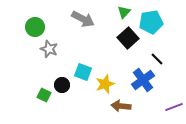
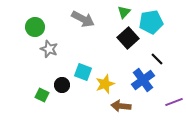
green square: moved 2 px left
purple line: moved 5 px up
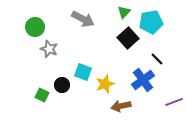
brown arrow: rotated 18 degrees counterclockwise
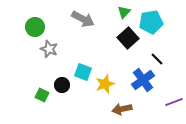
brown arrow: moved 1 px right, 3 px down
